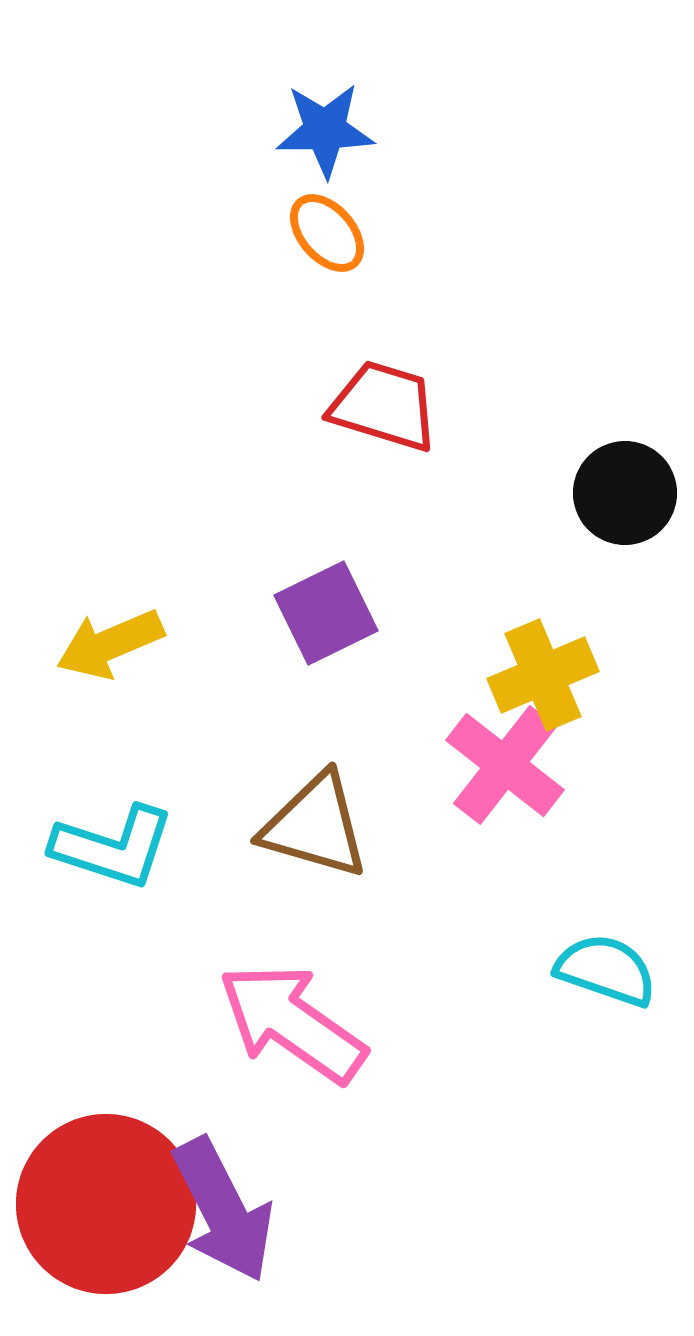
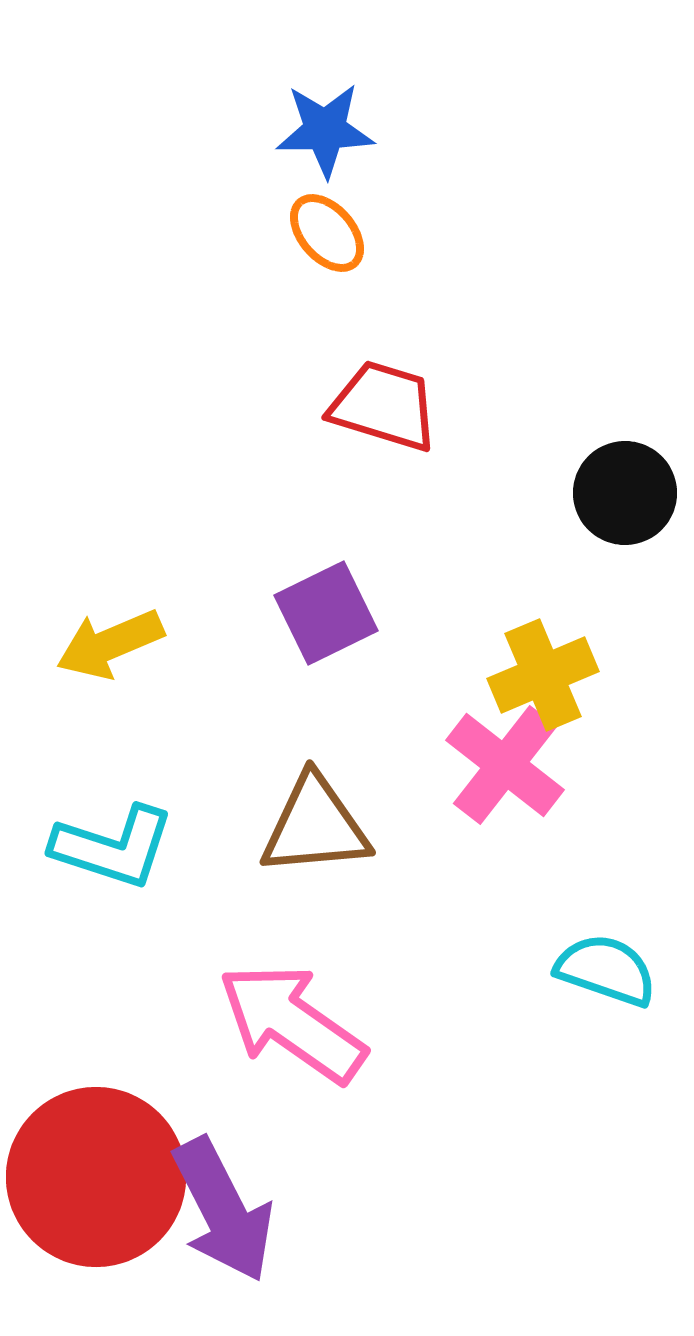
brown triangle: rotated 21 degrees counterclockwise
red circle: moved 10 px left, 27 px up
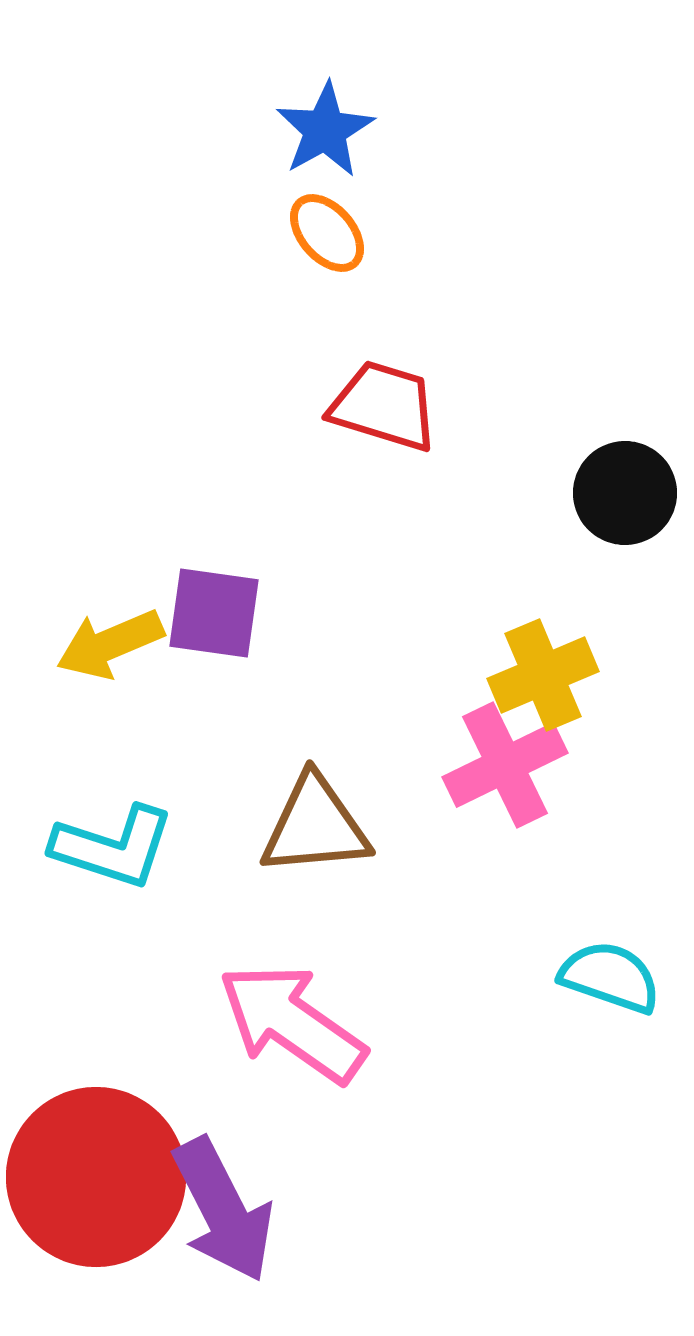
blue star: rotated 28 degrees counterclockwise
purple square: moved 112 px left; rotated 34 degrees clockwise
pink cross: rotated 26 degrees clockwise
cyan semicircle: moved 4 px right, 7 px down
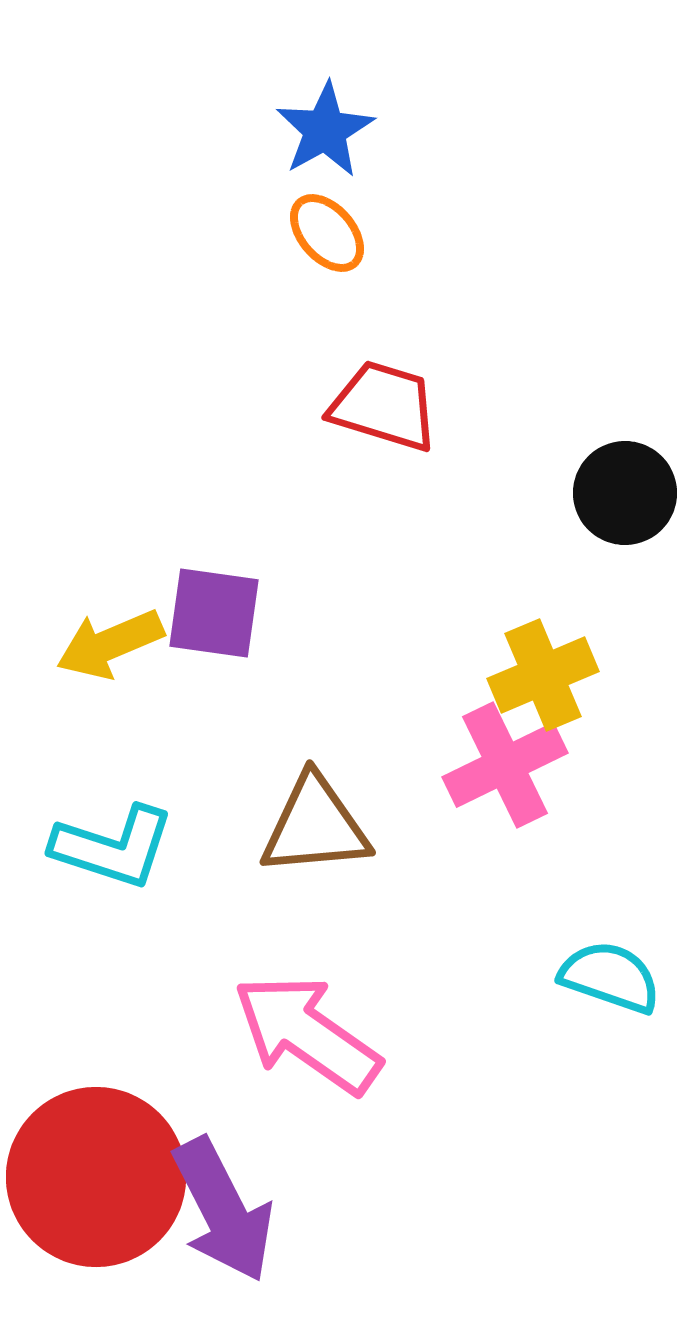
pink arrow: moved 15 px right, 11 px down
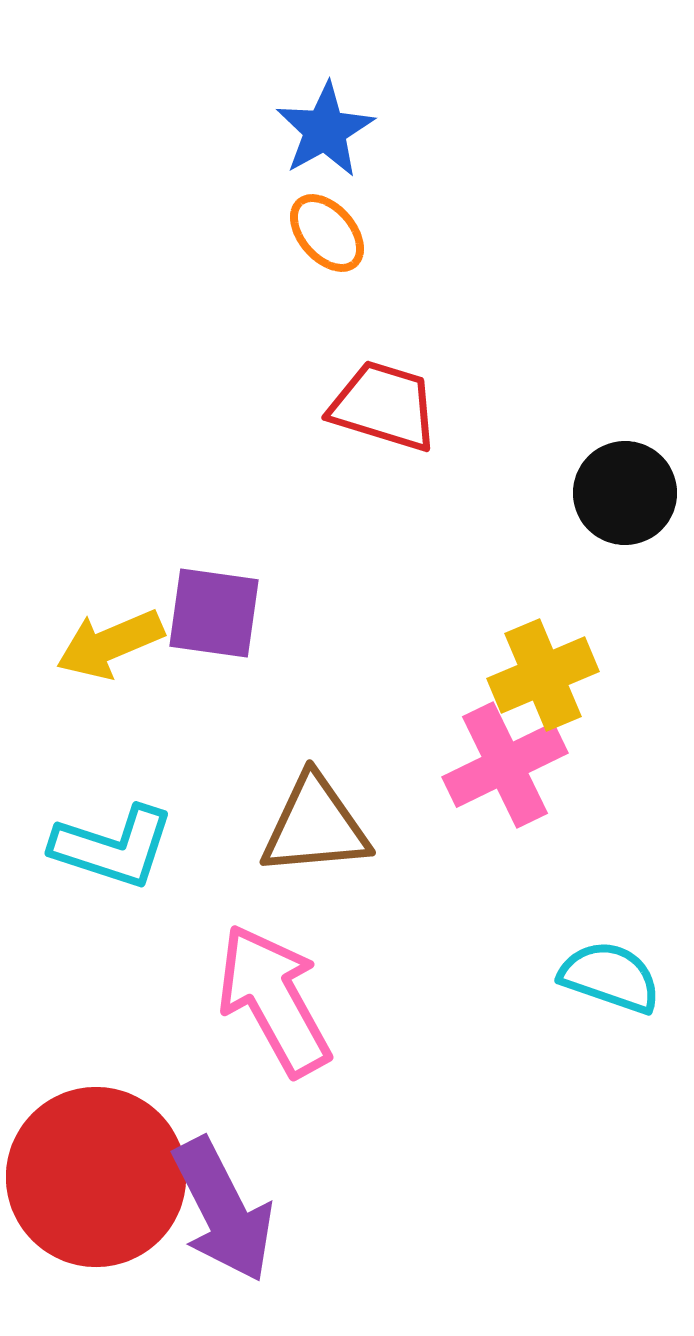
pink arrow: moved 33 px left, 34 px up; rotated 26 degrees clockwise
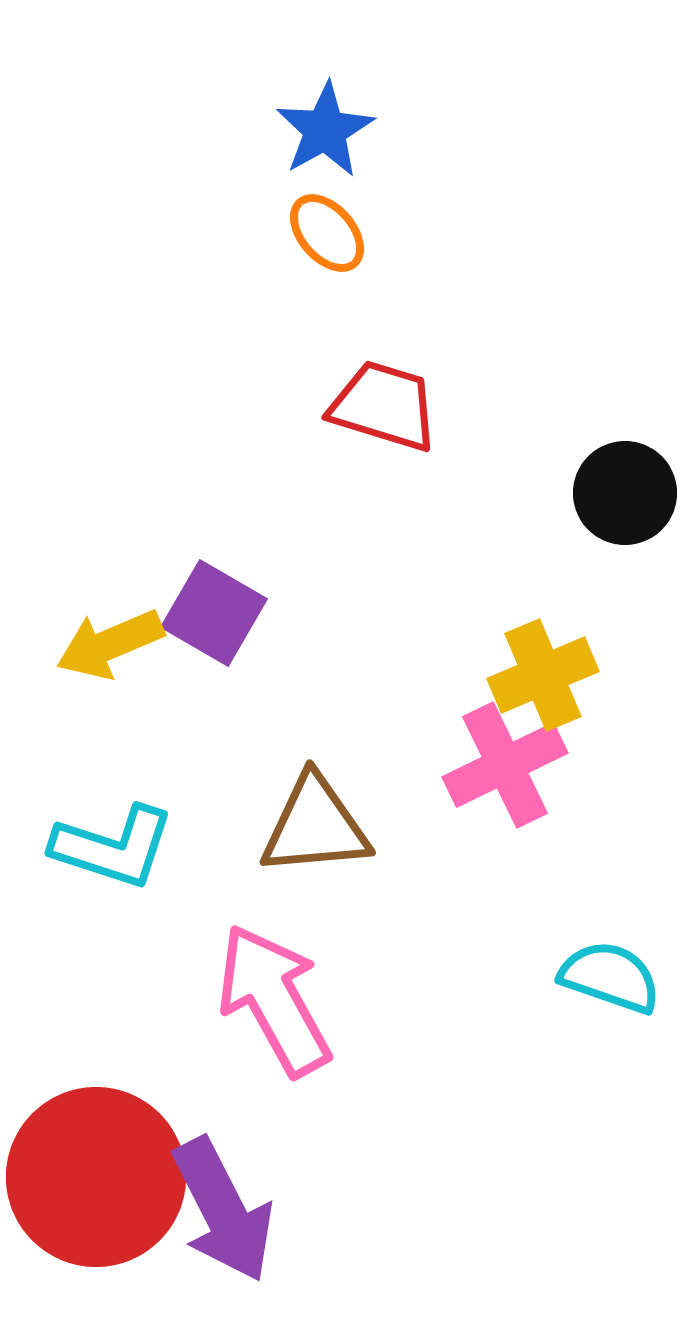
purple square: rotated 22 degrees clockwise
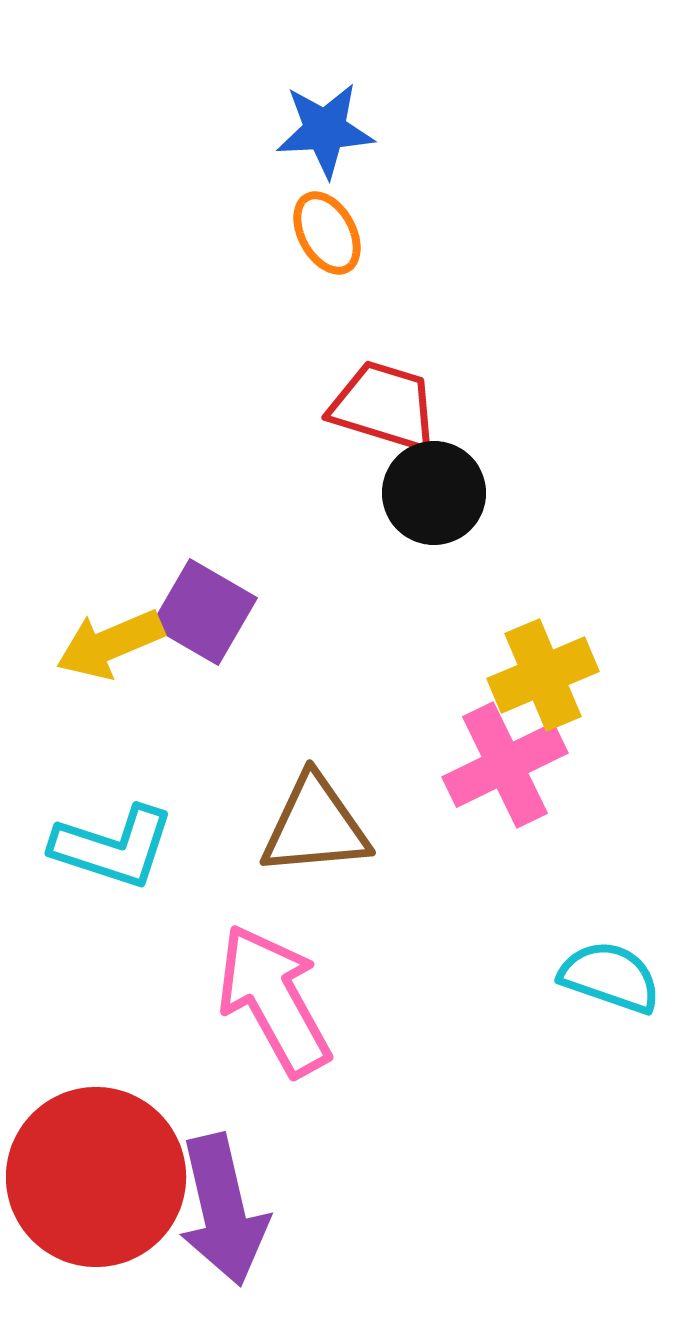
blue star: rotated 26 degrees clockwise
orange ellipse: rotated 12 degrees clockwise
black circle: moved 191 px left
purple square: moved 10 px left, 1 px up
purple arrow: rotated 14 degrees clockwise
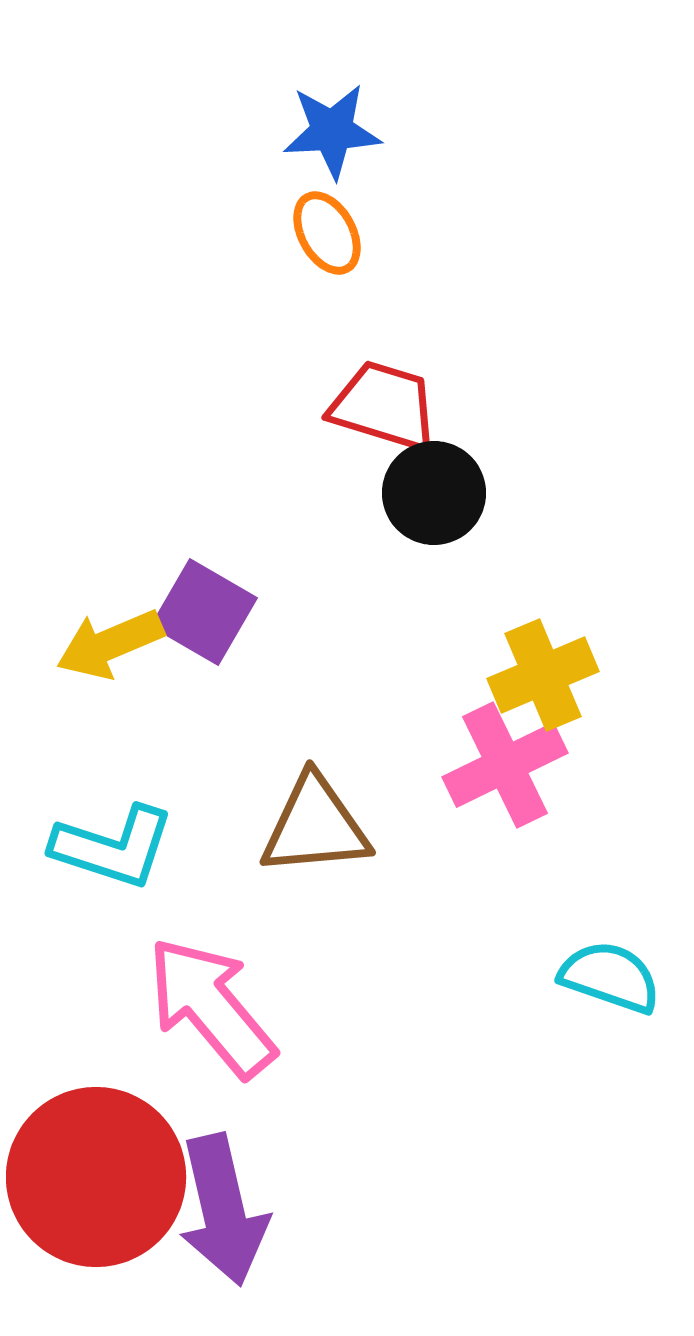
blue star: moved 7 px right, 1 px down
pink arrow: moved 63 px left, 7 px down; rotated 11 degrees counterclockwise
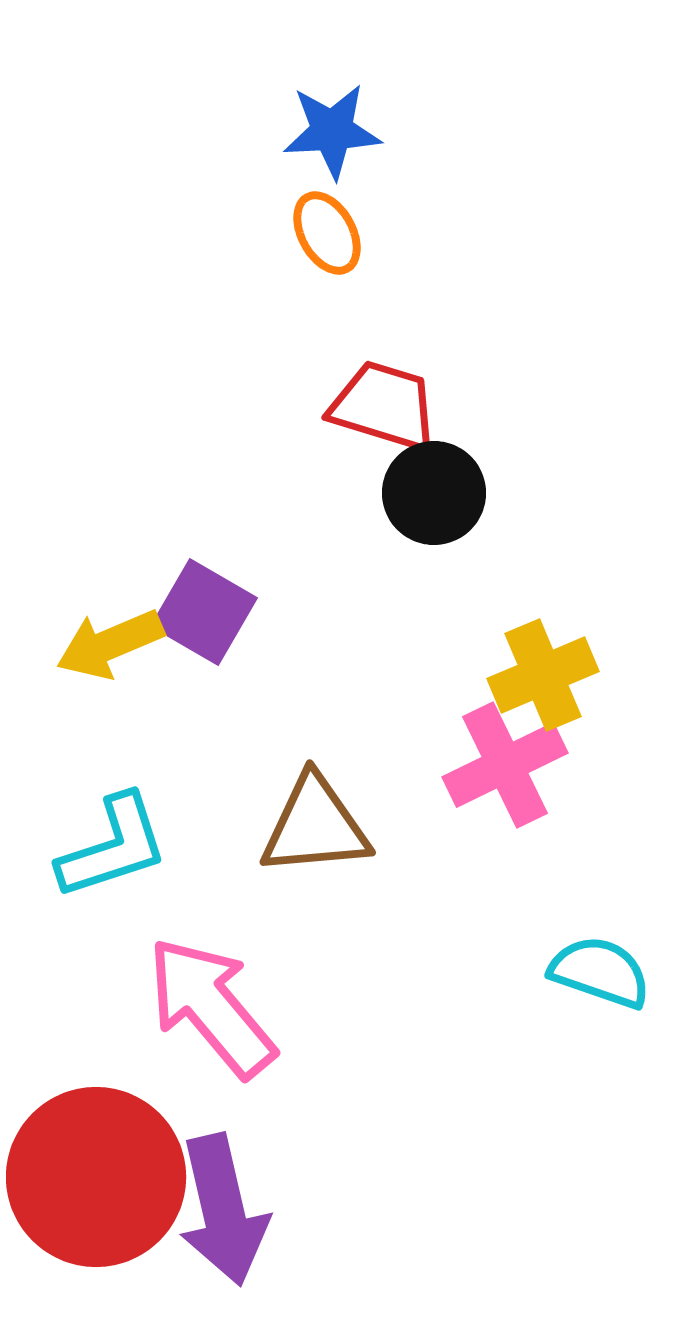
cyan L-shape: rotated 36 degrees counterclockwise
cyan semicircle: moved 10 px left, 5 px up
